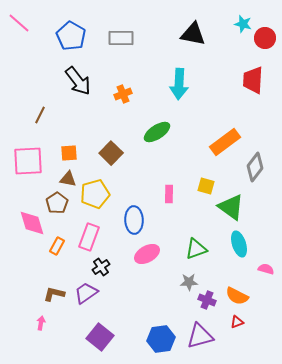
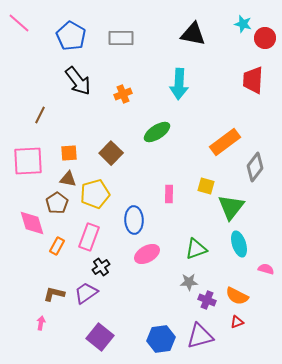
green triangle at (231, 207): rotated 32 degrees clockwise
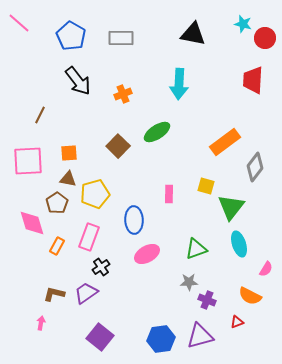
brown square at (111, 153): moved 7 px right, 7 px up
pink semicircle at (266, 269): rotated 105 degrees clockwise
orange semicircle at (237, 296): moved 13 px right
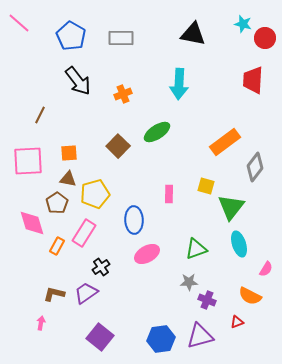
pink rectangle at (89, 237): moved 5 px left, 4 px up; rotated 12 degrees clockwise
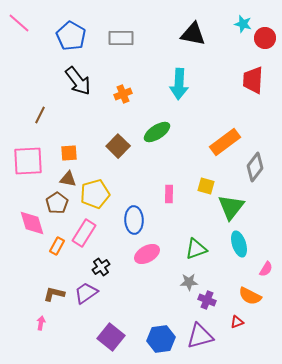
purple square at (100, 337): moved 11 px right
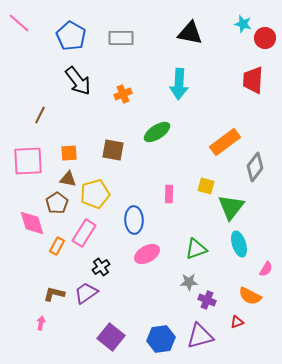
black triangle at (193, 34): moved 3 px left, 1 px up
brown square at (118, 146): moved 5 px left, 4 px down; rotated 35 degrees counterclockwise
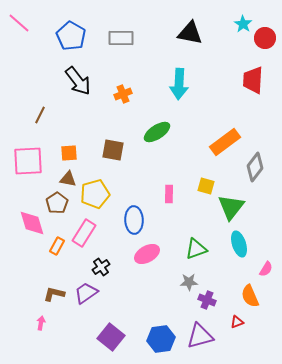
cyan star at (243, 24): rotated 18 degrees clockwise
orange semicircle at (250, 296): rotated 40 degrees clockwise
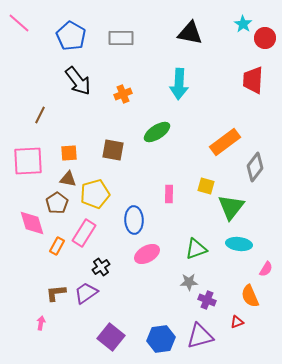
cyan ellipse at (239, 244): rotated 65 degrees counterclockwise
brown L-shape at (54, 294): moved 2 px right, 1 px up; rotated 20 degrees counterclockwise
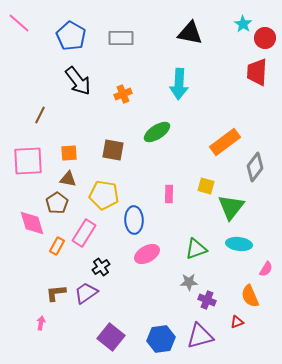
red trapezoid at (253, 80): moved 4 px right, 8 px up
yellow pentagon at (95, 194): moved 9 px right, 1 px down; rotated 24 degrees clockwise
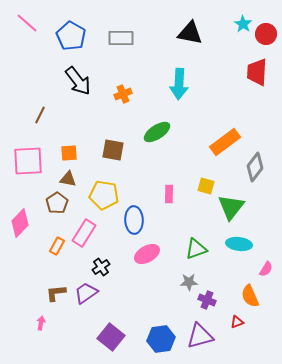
pink line at (19, 23): moved 8 px right
red circle at (265, 38): moved 1 px right, 4 px up
pink diamond at (32, 223): moved 12 px left; rotated 60 degrees clockwise
